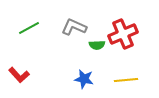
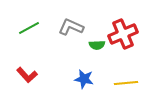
gray L-shape: moved 3 px left
red L-shape: moved 8 px right
yellow line: moved 3 px down
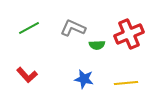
gray L-shape: moved 2 px right, 1 px down
red cross: moved 6 px right
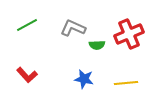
green line: moved 2 px left, 3 px up
